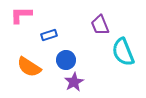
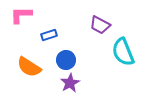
purple trapezoid: rotated 40 degrees counterclockwise
purple star: moved 4 px left, 1 px down
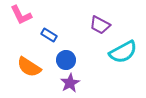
pink L-shape: rotated 115 degrees counterclockwise
blue rectangle: rotated 49 degrees clockwise
cyan semicircle: rotated 96 degrees counterclockwise
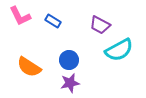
pink L-shape: moved 1 px left, 1 px down
blue rectangle: moved 4 px right, 14 px up
cyan semicircle: moved 4 px left, 2 px up
blue circle: moved 3 px right
purple star: rotated 18 degrees clockwise
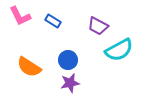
purple trapezoid: moved 2 px left, 1 px down
blue circle: moved 1 px left
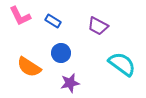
cyan semicircle: moved 3 px right, 14 px down; rotated 116 degrees counterclockwise
blue circle: moved 7 px left, 7 px up
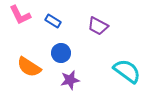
pink L-shape: moved 1 px up
cyan semicircle: moved 5 px right, 7 px down
purple star: moved 3 px up
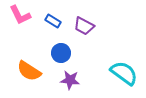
purple trapezoid: moved 14 px left
orange semicircle: moved 4 px down
cyan semicircle: moved 3 px left, 2 px down
purple star: rotated 18 degrees clockwise
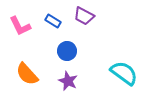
pink L-shape: moved 11 px down
purple trapezoid: moved 10 px up
blue circle: moved 6 px right, 2 px up
orange semicircle: moved 2 px left, 3 px down; rotated 15 degrees clockwise
purple star: moved 2 px left, 1 px down; rotated 18 degrees clockwise
